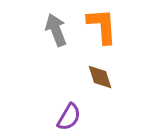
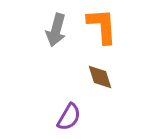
gray arrow: rotated 144 degrees counterclockwise
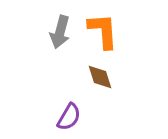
orange L-shape: moved 1 px right, 5 px down
gray arrow: moved 4 px right, 2 px down
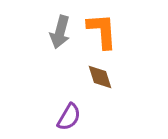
orange L-shape: moved 1 px left
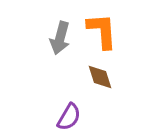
gray arrow: moved 6 px down
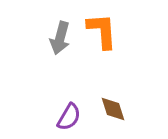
brown diamond: moved 13 px right, 32 px down
